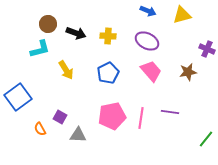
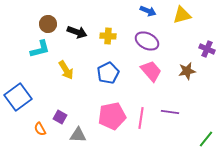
black arrow: moved 1 px right, 1 px up
brown star: moved 1 px left, 1 px up
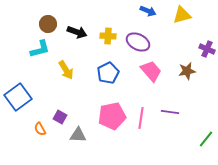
purple ellipse: moved 9 px left, 1 px down
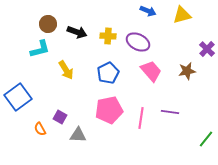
purple cross: rotated 21 degrees clockwise
pink pentagon: moved 3 px left, 6 px up
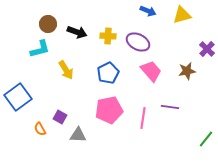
purple line: moved 5 px up
pink line: moved 2 px right
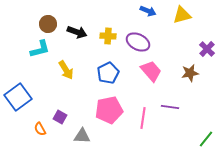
brown star: moved 3 px right, 2 px down
gray triangle: moved 4 px right, 1 px down
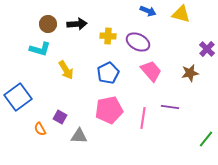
yellow triangle: moved 1 px left, 1 px up; rotated 30 degrees clockwise
black arrow: moved 8 px up; rotated 24 degrees counterclockwise
cyan L-shape: rotated 30 degrees clockwise
gray triangle: moved 3 px left
